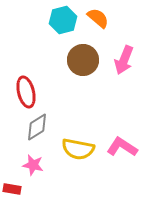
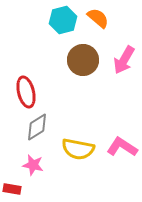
pink arrow: rotated 8 degrees clockwise
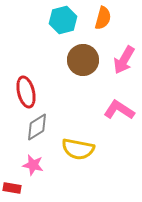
orange semicircle: moved 5 px right; rotated 65 degrees clockwise
pink L-shape: moved 3 px left, 37 px up
red rectangle: moved 1 px up
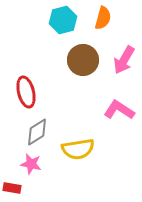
gray diamond: moved 5 px down
yellow semicircle: rotated 20 degrees counterclockwise
pink star: moved 2 px left, 1 px up
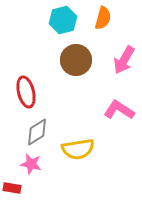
brown circle: moved 7 px left
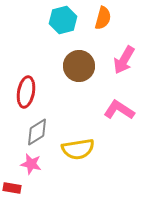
brown circle: moved 3 px right, 6 px down
red ellipse: rotated 24 degrees clockwise
